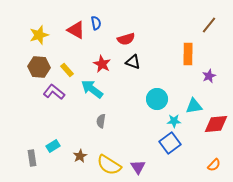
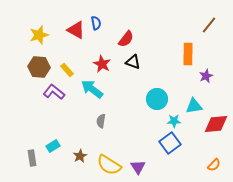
red semicircle: rotated 36 degrees counterclockwise
purple star: moved 3 px left
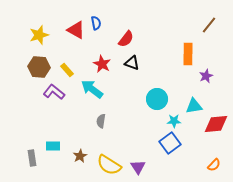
black triangle: moved 1 px left, 1 px down
cyan rectangle: rotated 32 degrees clockwise
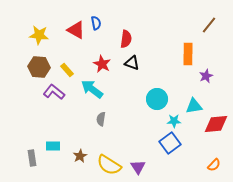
yellow star: rotated 24 degrees clockwise
red semicircle: rotated 30 degrees counterclockwise
gray semicircle: moved 2 px up
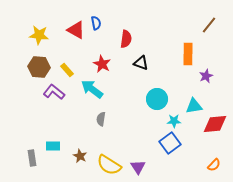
black triangle: moved 9 px right
red diamond: moved 1 px left
brown star: rotated 16 degrees counterclockwise
